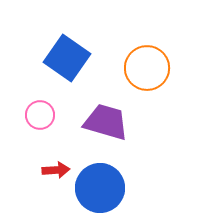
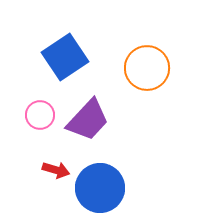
blue square: moved 2 px left, 1 px up; rotated 21 degrees clockwise
purple trapezoid: moved 18 px left, 2 px up; rotated 117 degrees clockwise
red arrow: rotated 20 degrees clockwise
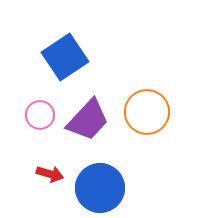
orange circle: moved 44 px down
red arrow: moved 6 px left, 4 px down
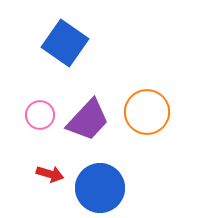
blue square: moved 14 px up; rotated 21 degrees counterclockwise
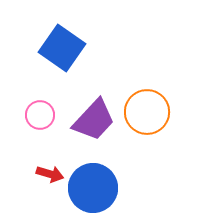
blue square: moved 3 px left, 5 px down
purple trapezoid: moved 6 px right
blue circle: moved 7 px left
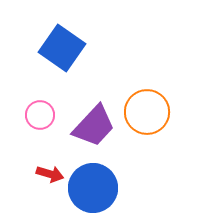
purple trapezoid: moved 6 px down
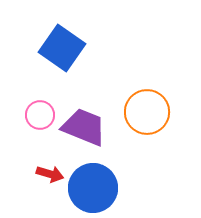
purple trapezoid: moved 10 px left, 1 px down; rotated 111 degrees counterclockwise
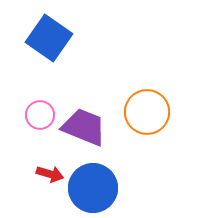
blue square: moved 13 px left, 10 px up
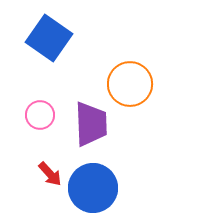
orange circle: moved 17 px left, 28 px up
purple trapezoid: moved 7 px right, 3 px up; rotated 66 degrees clockwise
red arrow: rotated 32 degrees clockwise
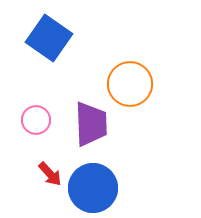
pink circle: moved 4 px left, 5 px down
